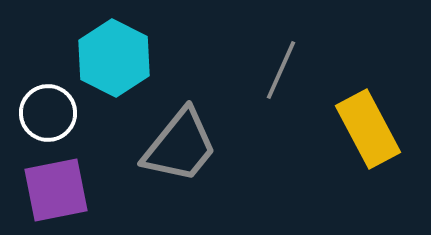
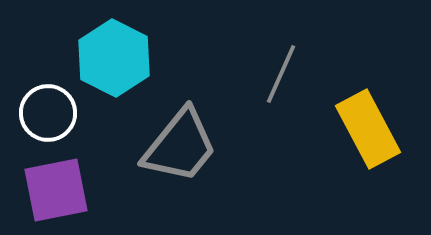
gray line: moved 4 px down
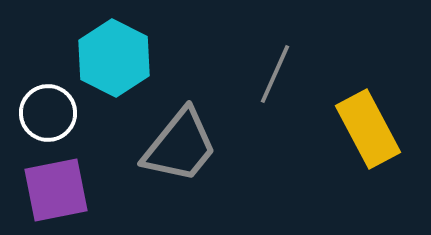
gray line: moved 6 px left
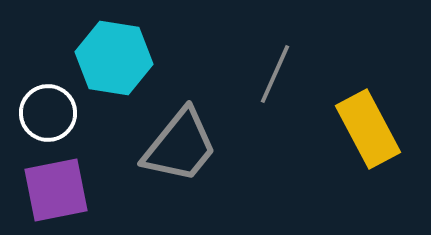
cyan hexagon: rotated 18 degrees counterclockwise
